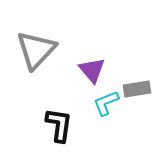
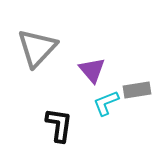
gray triangle: moved 1 px right, 2 px up
gray rectangle: moved 1 px down
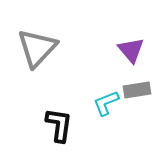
purple triangle: moved 39 px right, 20 px up
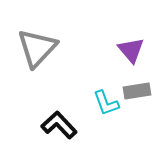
gray rectangle: moved 1 px down
cyan L-shape: rotated 88 degrees counterclockwise
black L-shape: rotated 51 degrees counterclockwise
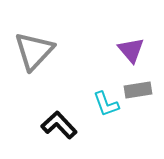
gray triangle: moved 3 px left, 3 px down
gray rectangle: moved 1 px right, 1 px up
cyan L-shape: moved 1 px down
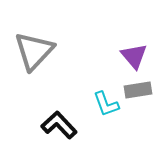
purple triangle: moved 3 px right, 6 px down
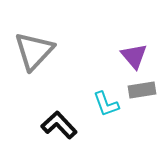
gray rectangle: moved 4 px right
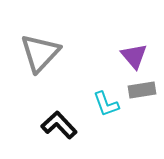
gray triangle: moved 6 px right, 2 px down
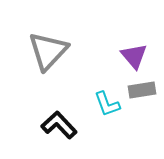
gray triangle: moved 8 px right, 2 px up
cyan L-shape: moved 1 px right
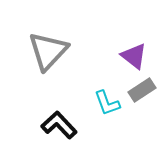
purple triangle: rotated 12 degrees counterclockwise
gray rectangle: rotated 24 degrees counterclockwise
cyan L-shape: moved 1 px up
